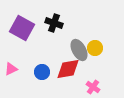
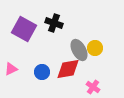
purple square: moved 2 px right, 1 px down
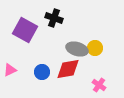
black cross: moved 5 px up
purple square: moved 1 px right, 1 px down
gray ellipse: moved 2 px left, 1 px up; rotated 45 degrees counterclockwise
pink triangle: moved 1 px left, 1 px down
pink cross: moved 6 px right, 2 px up
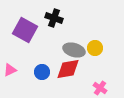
gray ellipse: moved 3 px left, 1 px down
pink cross: moved 1 px right, 3 px down
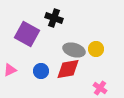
purple square: moved 2 px right, 4 px down
yellow circle: moved 1 px right, 1 px down
blue circle: moved 1 px left, 1 px up
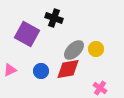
gray ellipse: rotated 60 degrees counterclockwise
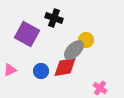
yellow circle: moved 10 px left, 9 px up
red diamond: moved 3 px left, 2 px up
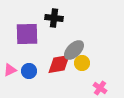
black cross: rotated 12 degrees counterclockwise
purple square: rotated 30 degrees counterclockwise
yellow circle: moved 4 px left, 23 px down
red diamond: moved 6 px left, 3 px up
blue circle: moved 12 px left
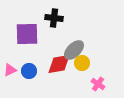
pink cross: moved 2 px left, 4 px up
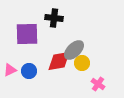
red diamond: moved 3 px up
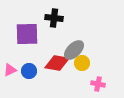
red diamond: moved 2 px left, 2 px down; rotated 20 degrees clockwise
pink cross: rotated 24 degrees counterclockwise
